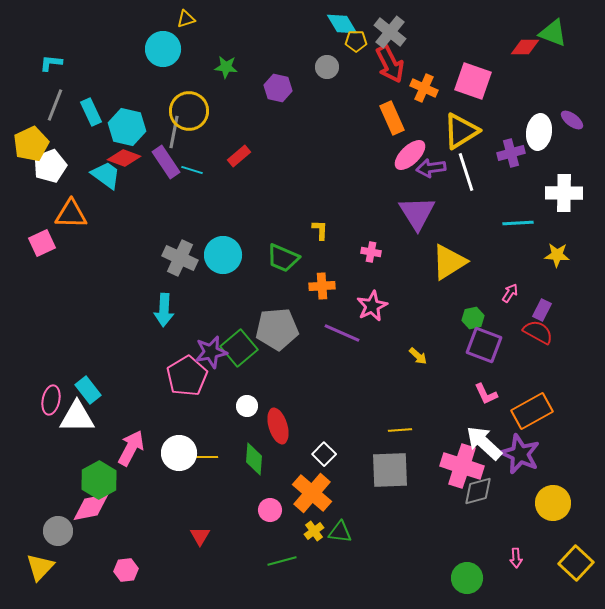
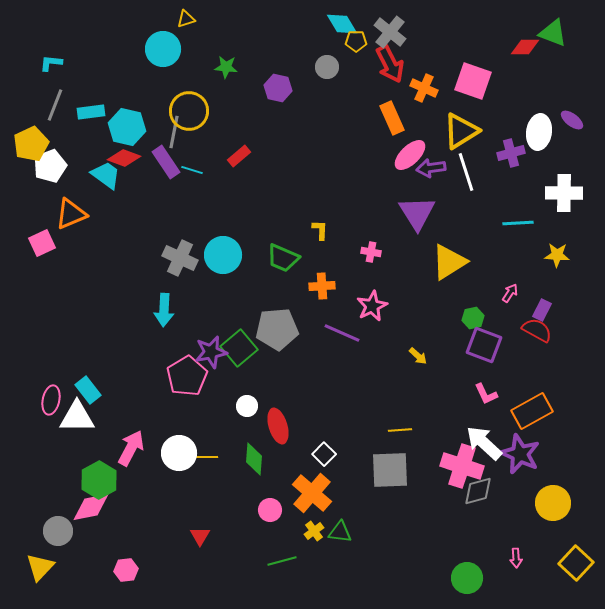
cyan rectangle at (91, 112): rotated 72 degrees counterclockwise
orange triangle at (71, 214): rotated 24 degrees counterclockwise
red semicircle at (538, 332): moved 1 px left, 2 px up
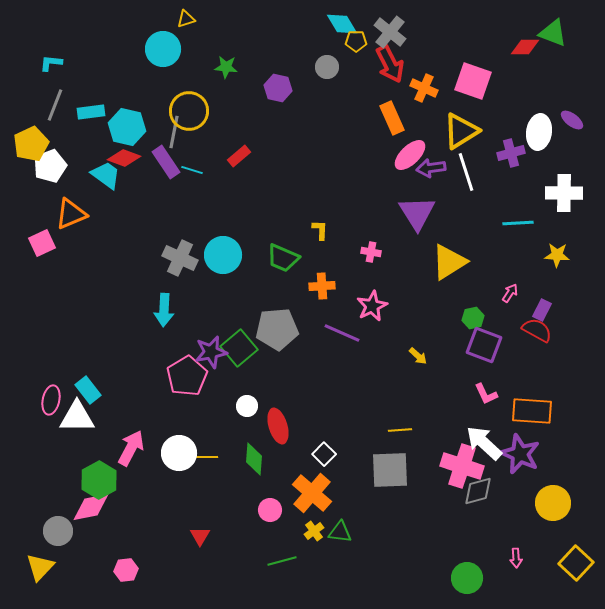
orange rectangle at (532, 411): rotated 33 degrees clockwise
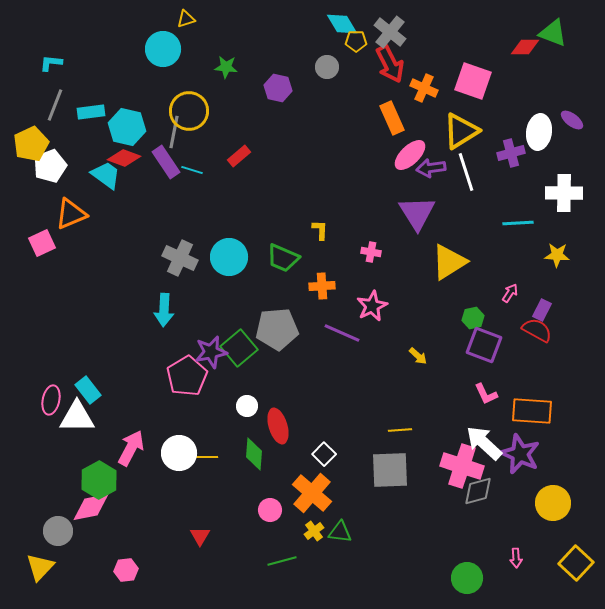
cyan circle at (223, 255): moved 6 px right, 2 px down
green diamond at (254, 459): moved 5 px up
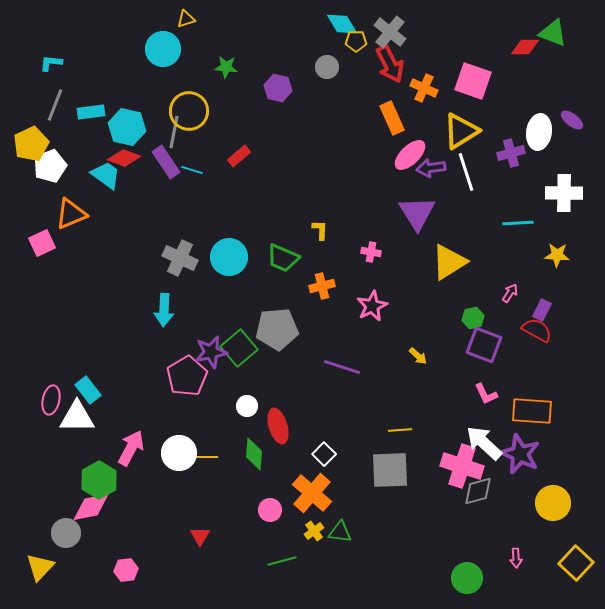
orange cross at (322, 286): rotated 10 degrees counterclockwise
purple line at (342, 333): moved 34 px down; rotated 6 degrees counterclockwise
gray circle at (58, 531): moved 8 px right, 2 px down
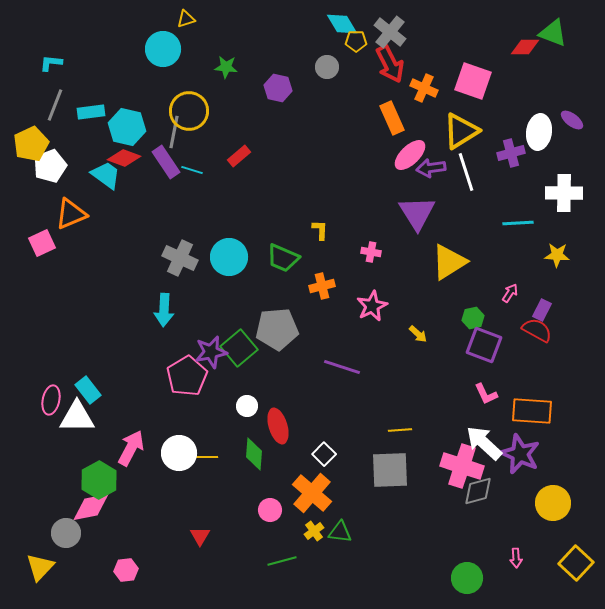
yellow arrow at (418, 356): moved 22 px up
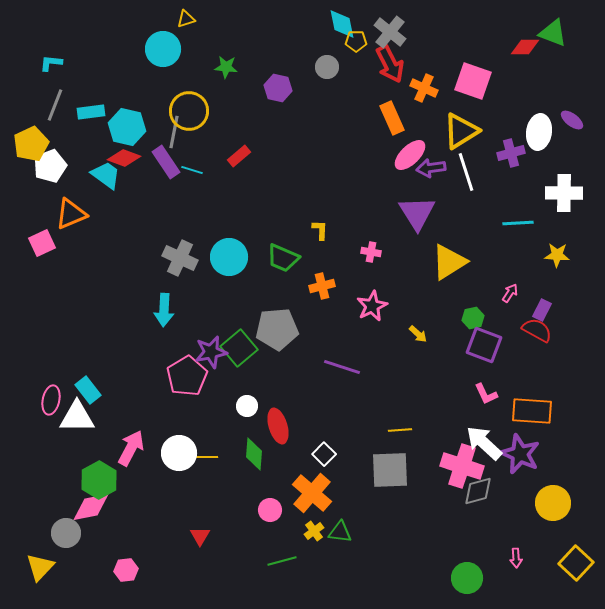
cyan diamond at (342, 24): rotated 20 degrees clockwise
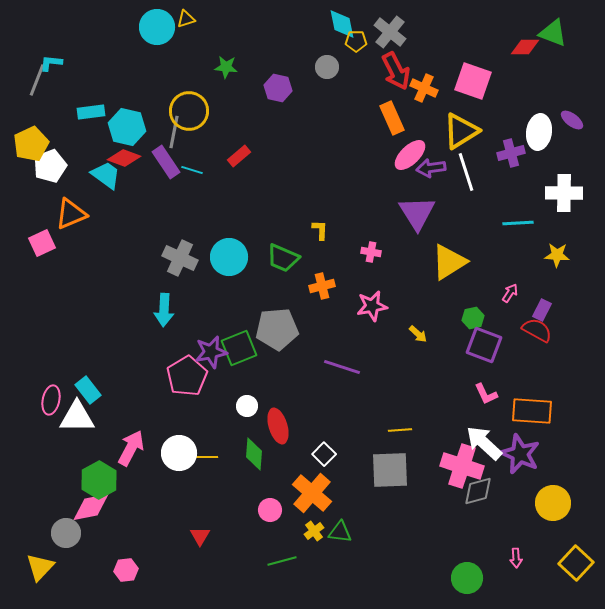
cyan circle at (163, 49): moved 6 px left, 22 px up
red arrow at (390, 64): moved 6 px right, 7 px down
gray line at (55, 105): moved 18 px left, 25 px up
pink star at (372, 306): rotated 16 degrees clockwise
green square at (239, 348): rotated 18 degrees clockwise
